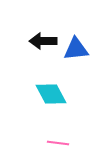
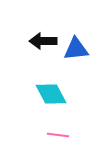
pink line: moved 8 px up
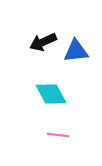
black arrow: moved 1 px down; rotated 24 degrees counterclockwise
blue triangle: moved 2 px down
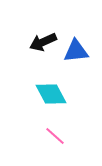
pink line: moved 3 px left, 1 px down; rotated 35 degrees clockwise
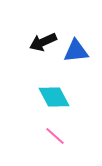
cyan diamond: moved 3 px right, 3 px down
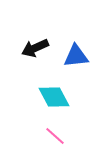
black arrow: moved 8 px left, 6 px down
blue triangle: moved 5 px down
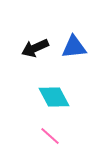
blue triangle: moved 2 px left, 9 px up
pink line: moved 5 px left
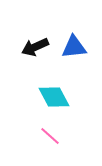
black arrow: moved 1 px up
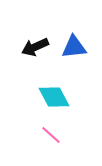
pink line: moved 1 px right, 1 px up
